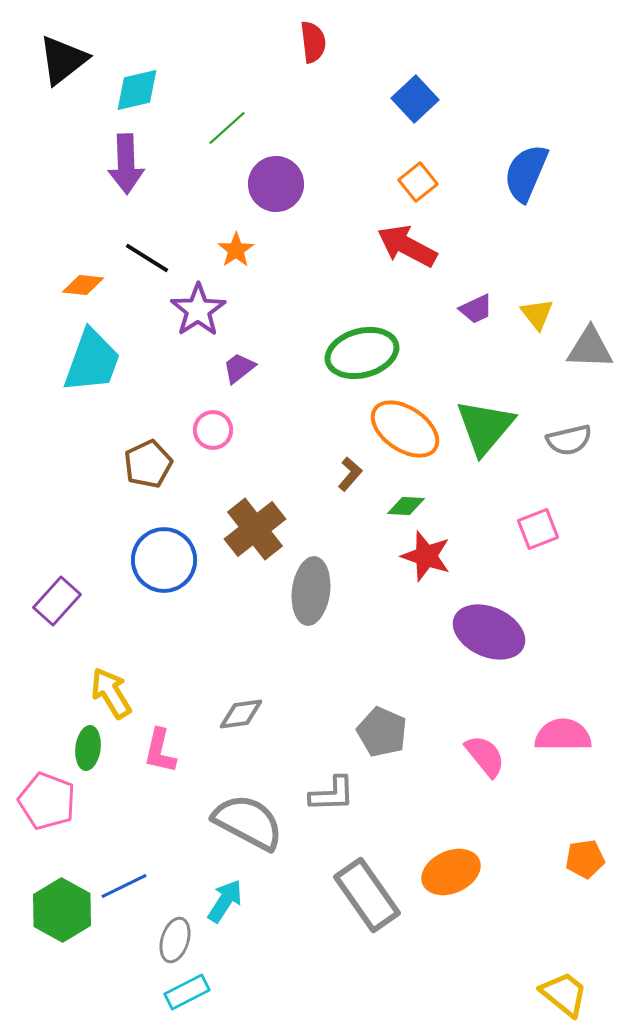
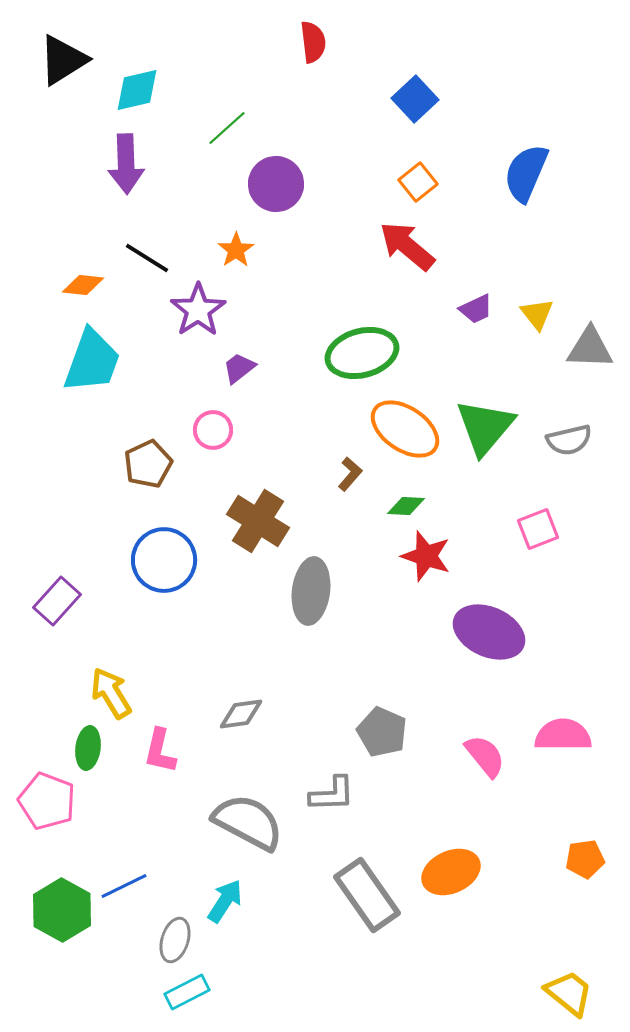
black triangle at (63, 60): rotated 6 degrees clockwise
red arrow at (407, 246): rotated 12 degrees clockwise
brown cross at (255, 529): moved 3 px right, 8 px up; rotated 20 degrees counterclockwise
yellow trapezoid at (564, 994): moved 5 px right, 1 px up
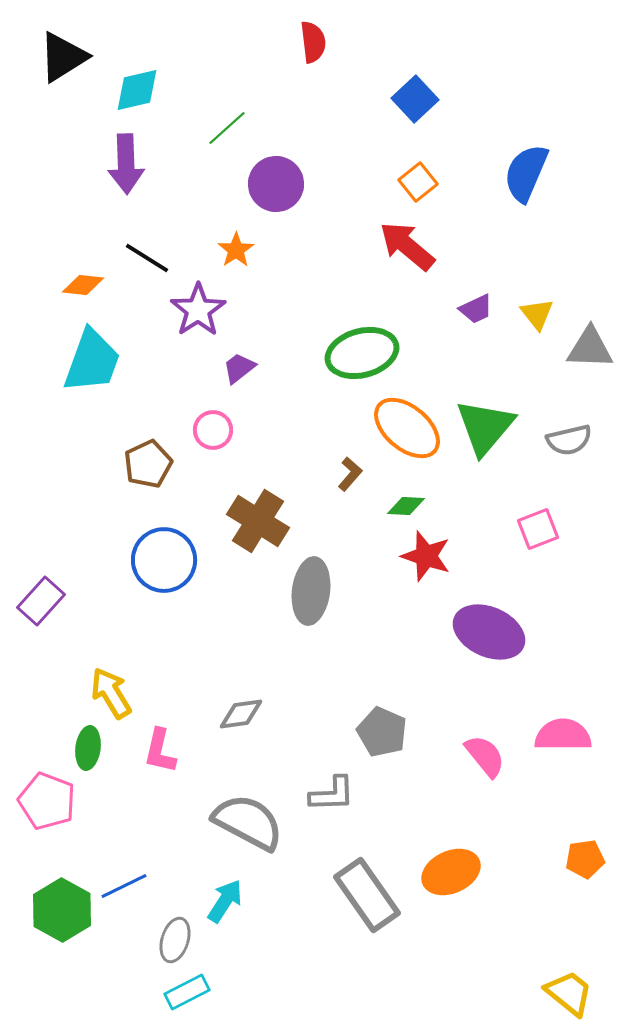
black triangle at (63, 60): moved 3 px up
orange ellipse at (405, 429): moved 2 px right, 1 px up; rotated 6 degrees clockwise
purple rectangle at (57, 601): moved 16 px left
